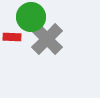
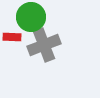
gray cross: moved 3 px left, 6 px down; rotated 24 degrees clockwise
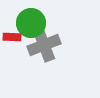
green circle: moved 6 px down
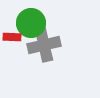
gray cross: rotated 8 degrees clockwise
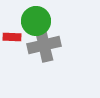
green circle: moved 5 px right, 2 px up
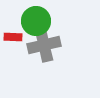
red rectangle: moved 1 px right
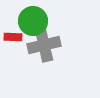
green circle: moved 3 px left
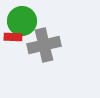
green circle: moved 11 px left
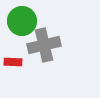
red rectangle: moved 25 px down
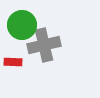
green circle: moved 4 px down
